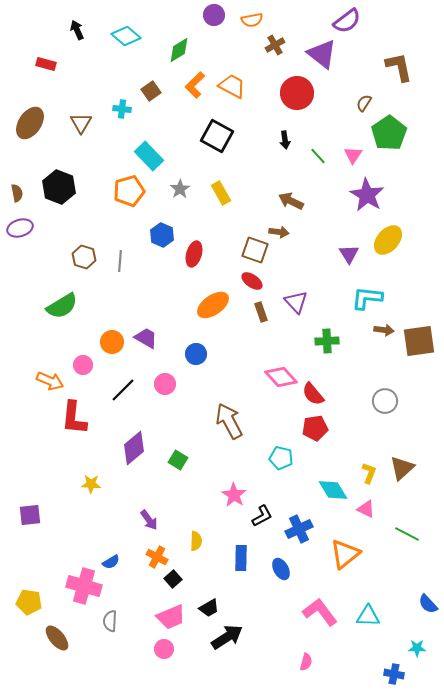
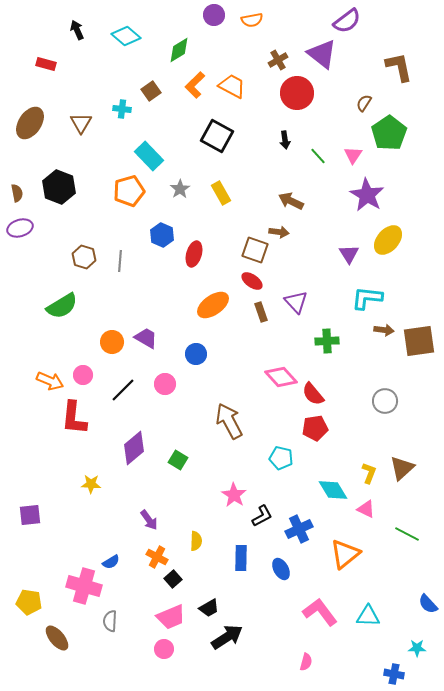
brown cross at (275, 45): moved 3 px right, 15 px down
pink circle at (83, 365): moved 10 px down
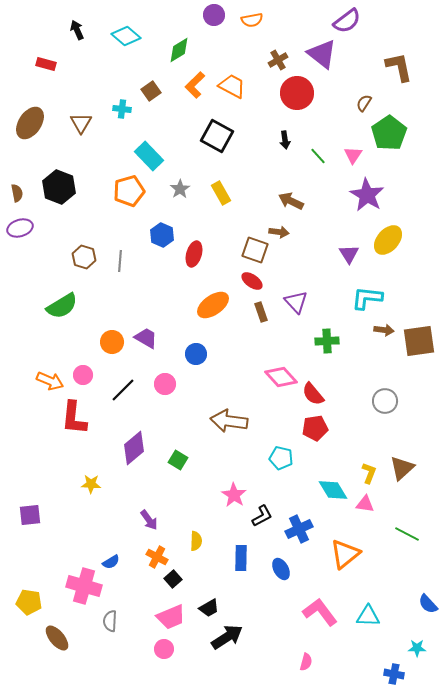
brown arrow at (229, 421): rotated 54 degrees counterclockwise
pink triangle at (366, 509): moved 1 px left, 5 px up; rotated 18 degrees counterclockwise
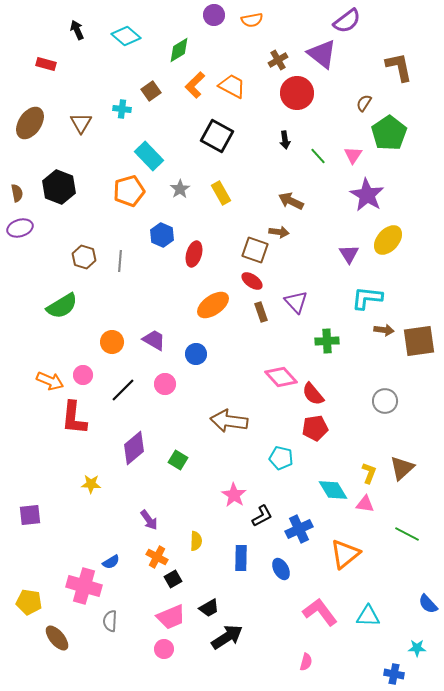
purple trapezoid at (146, 338): moved 8 px right, 2 px down
black square at (173, 579): rotated 12 degrees clockwise
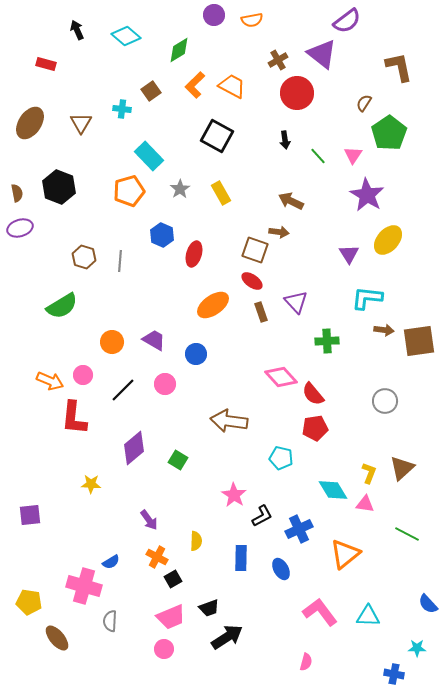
black trapezoid at (209, 608): rotated 10 degrees clockwise
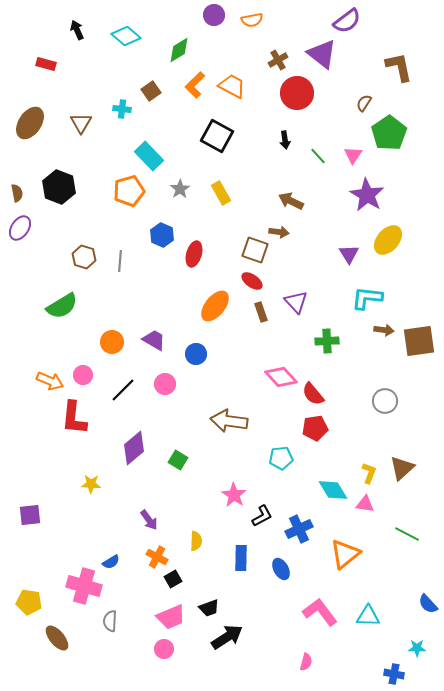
purple ellipse at (20, 228): rotated 40 degrees counterclockwise
orange ellipse at (213, 305): moved 2 px right, 1 px down; rotated 16 degrees counterclockwise
cyan pentagon at (281, 458): rotated 20 degrees counterclockwise
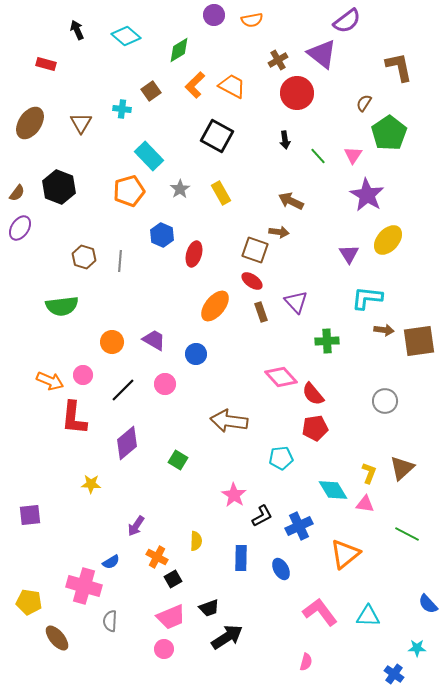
brown semicircle at (17, 193): rotated 48 degrees clockwise
green semicircle at (62, 306): rotated 24 degrees clockwise
purple diamond at (134, 448): moved 7 px left, 5 px up
purple arrow at (149, 520): moved 13 px left, 6 px down; rotated 70 degrees clockwise
blue cross at (299, 529): moved 3 px up
blue cross at (394, 674): rotated 24 degrees clockwise
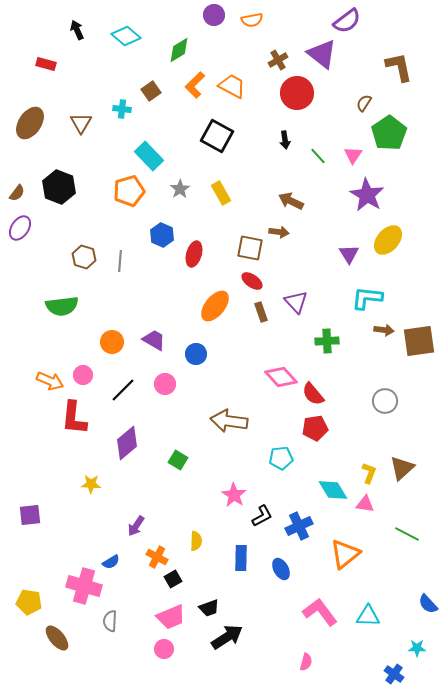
brown square at (255, 250): moved 5 px left, 2 px up; rotated 8 degrees counterclockwise
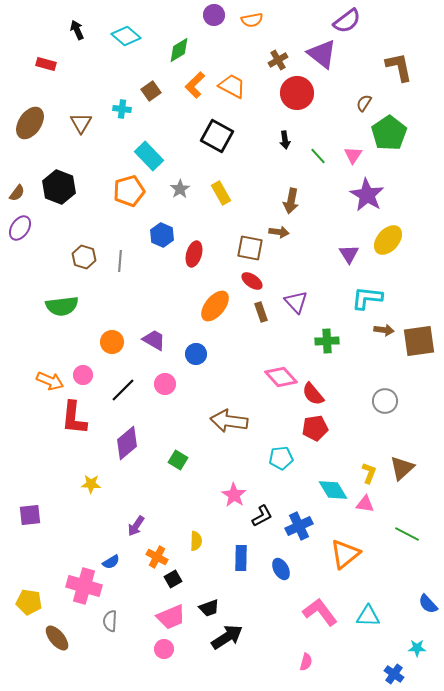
brown arrow at (291, 201): rotated 105 degrees counterclockwise
